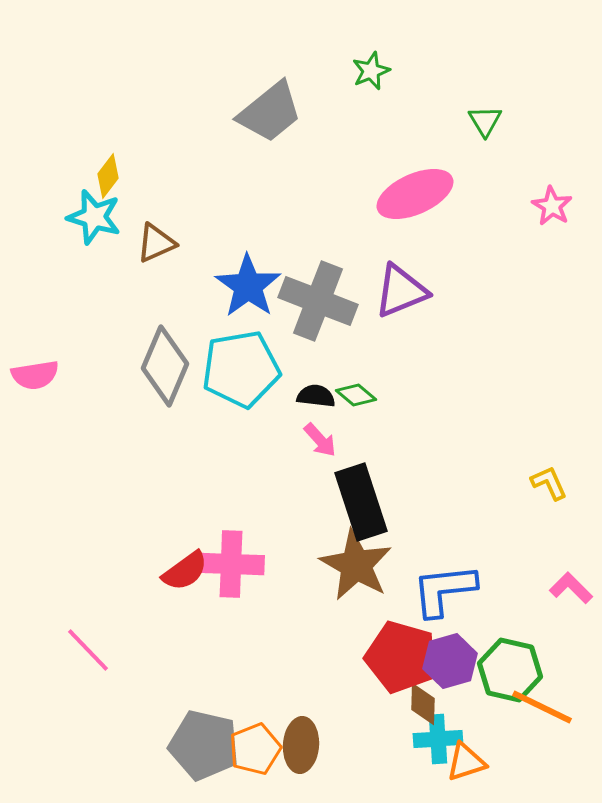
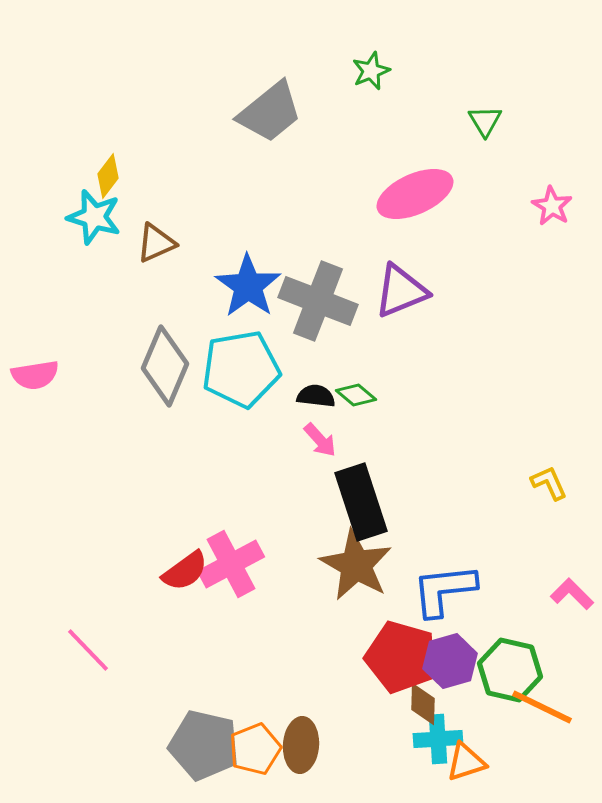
pink cross: rotated 30 degrees counterclockwise
pink L-shape: moved 1 px right, 6 px down
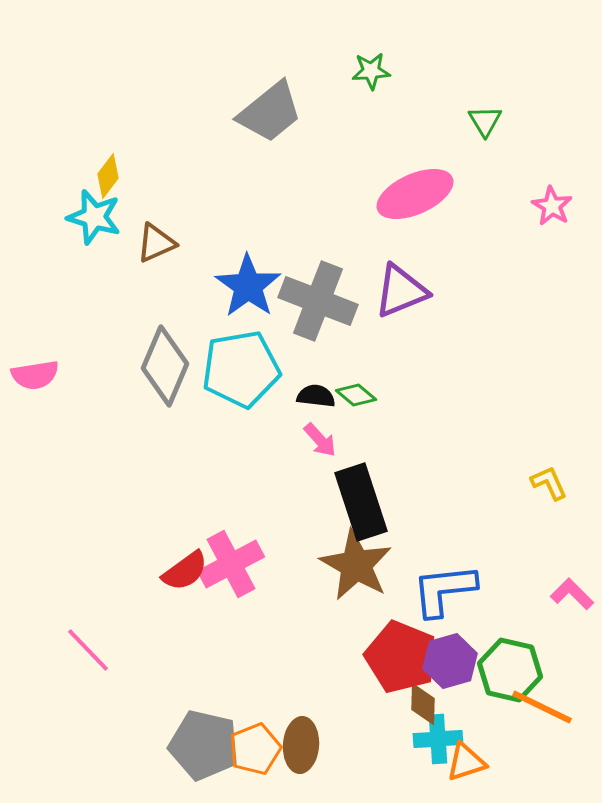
green star: rotated 18 degrees clockwise
red pentagon: rotated 6 degrees clockwise
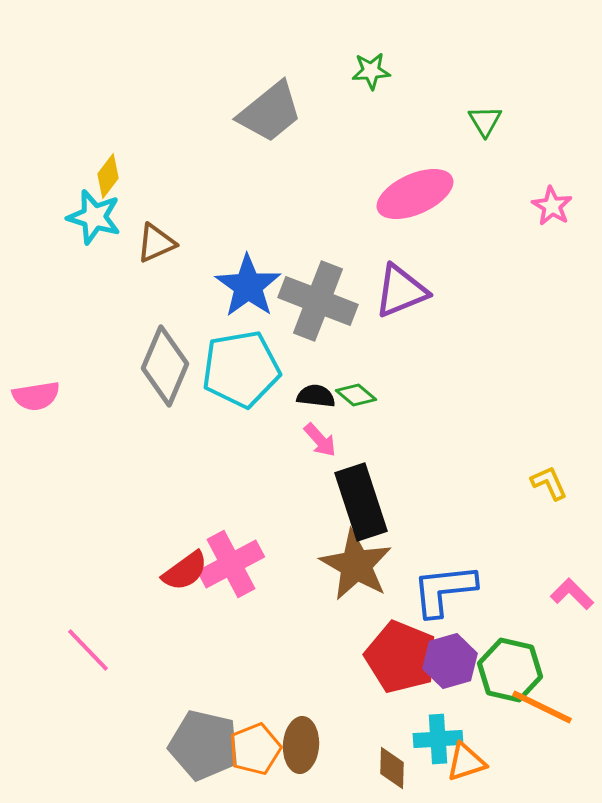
pink semicircle: moved 1 px right, 21 px down
brown diamond: moved 31 px left, 64 px down
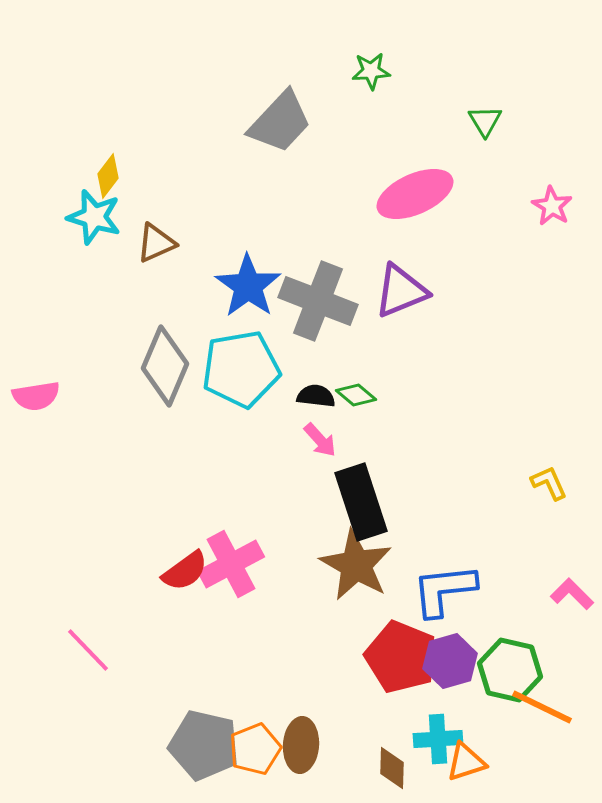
gray trapezoid: moved 10 px right, 10 px down; rotated 8 degrees counterclockwise
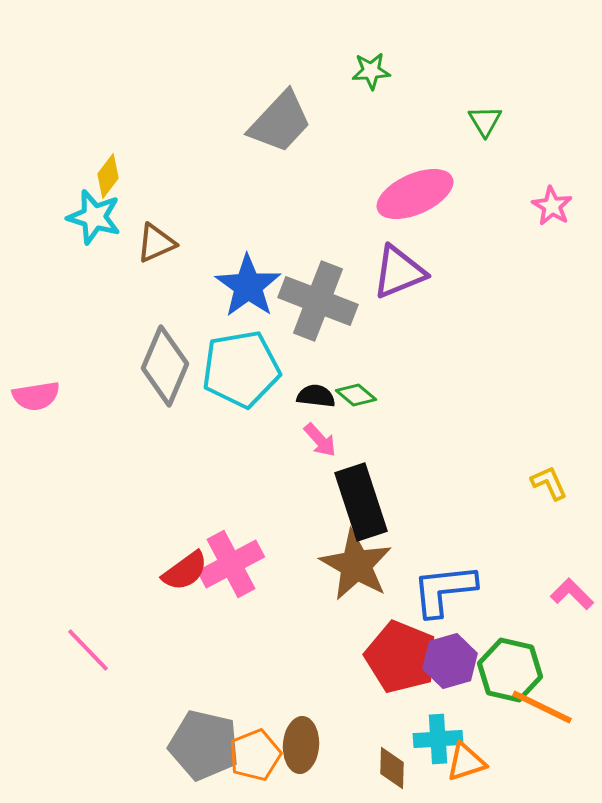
purple triangle: moved 2 px left, 19 px up
orange pentagon: moved 6 px down
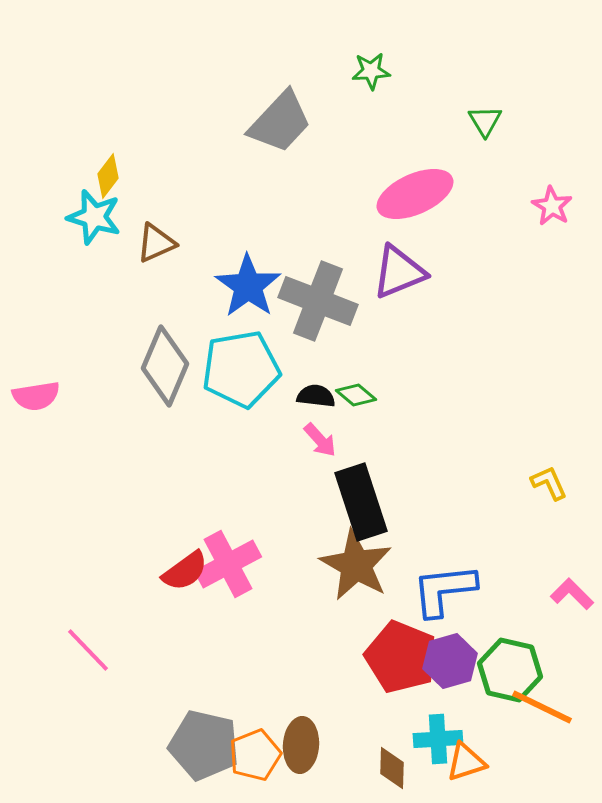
pink cross: moved 3 px left
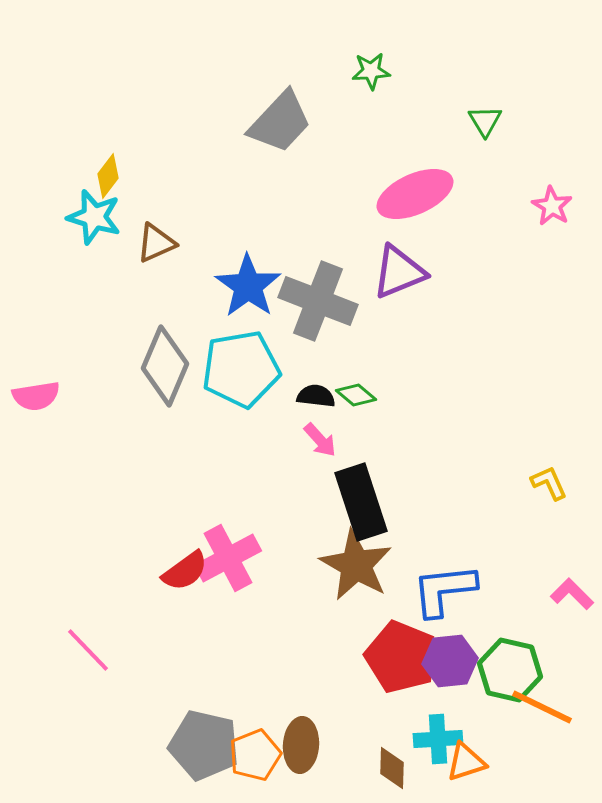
pink cross: moved 6 px up
purple hexagon: rotated 10 degrees clockwise
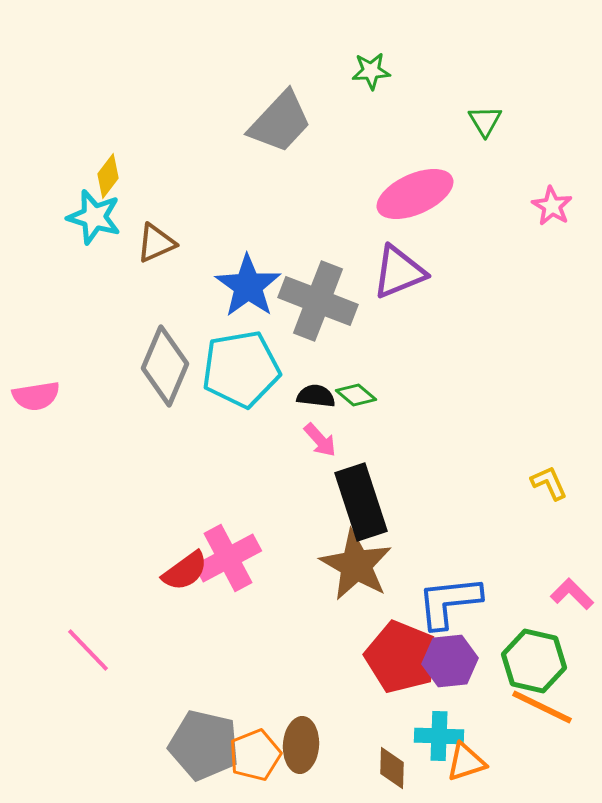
blue L-shape: moved 5 px right, 12 px down
green hexagon: moved 24 px right, 9 px up
cyan cross: moved 1 px right, 3 px up; rotated 6 degrees clockwise
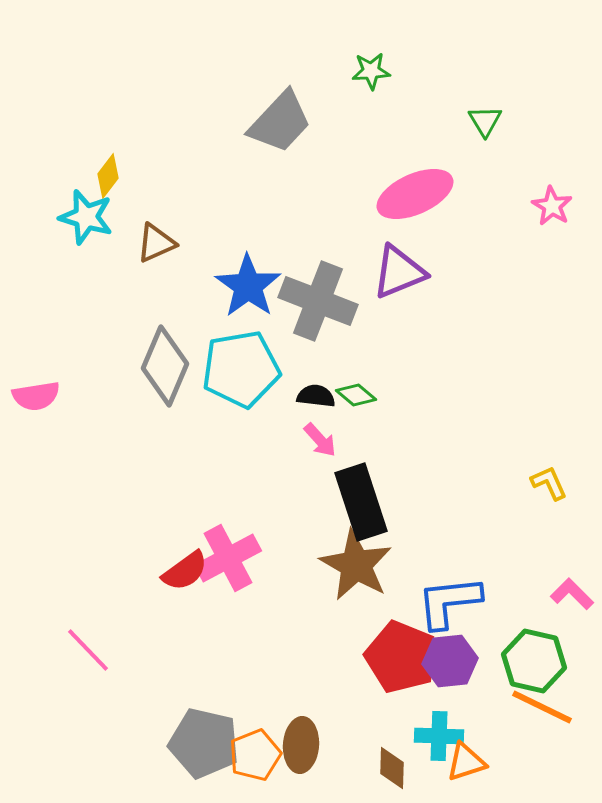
cyan star: moved 8 px left
gray pentagon: moved 2 px up
